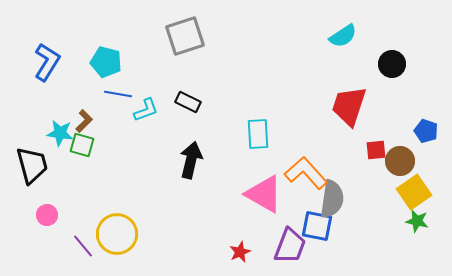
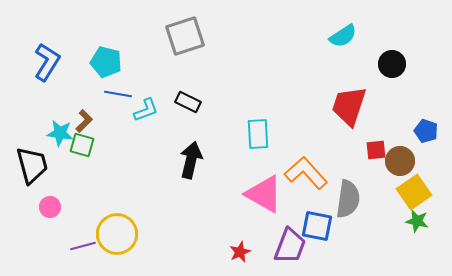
gray semicircle: moved 16 px right
pink circle: moved 3 px right, 8 px up
purple line: rotated 65 degrees counterclockwise
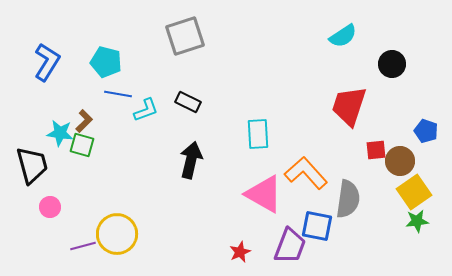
green star: rotated 20 degrees counterclockwise
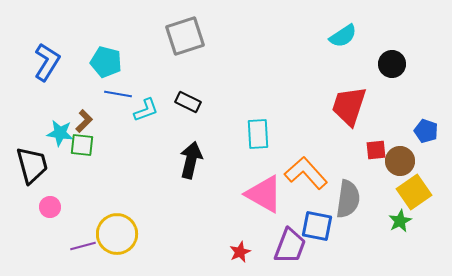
green square: rotated 10 degrees counterclockwise
green star: moved 17 px left; rotated 20 degrees counterclockwise
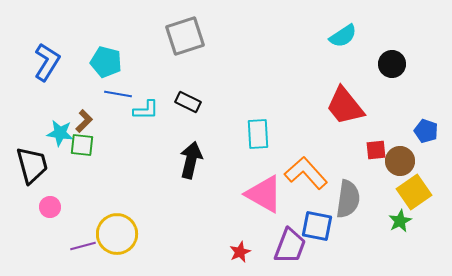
red trapezoid: moved 4 px left; rotated 57 degrees counterclockwise
cyan L-shape: rotated 20 degrees clockwise
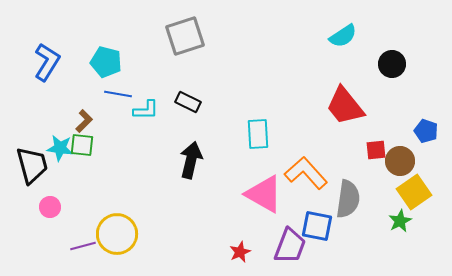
cyan star: moved 15 px down
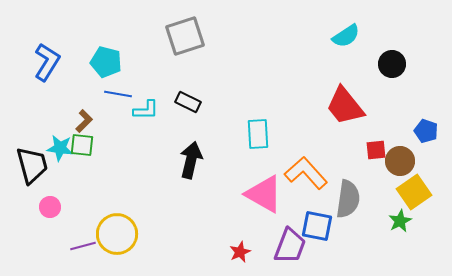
cyan semicircle: moved 3 px right
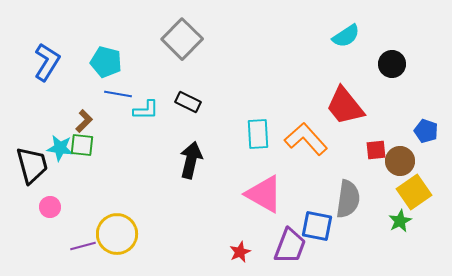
gray square: moved 3 px left, 3 px down; rotated 27 degrees counterclockwise
orange L-shape: moved 34 px up
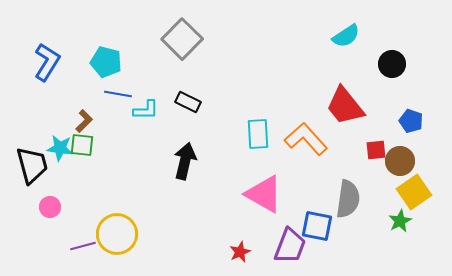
blue pentagon: moved 15 px left, 10 px up
black arrow: moved 6 px left, 1 px down
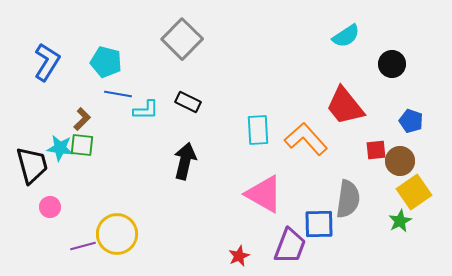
brown L-shape: moved 2 px left, 2 px up
cyan rectangle: moved 4 px up
blue square: moved 2 px right, 2 px up; rotated 12 degrees counterclockwise
red star: moved 1 px left, 4 px down
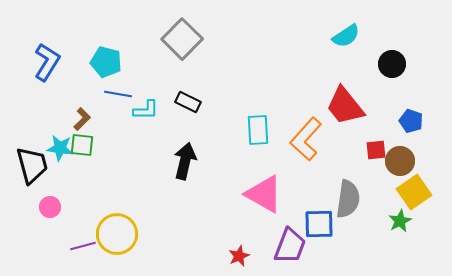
orange L-shape: rotated 96 degrees counterclockwise
